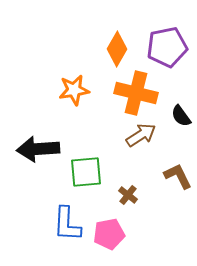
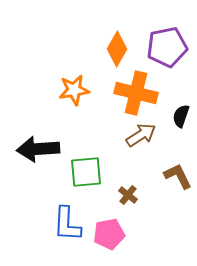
black semicircle: rotated 55 degrees clockwise
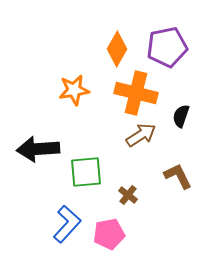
blue L-shape: rotated 141 degrees counterclockwise
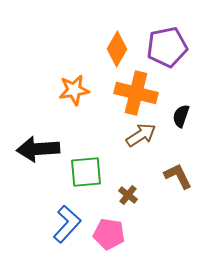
pink pentagon: rotated 20 degrees clockwise
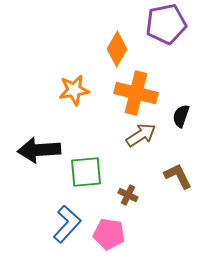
purple pentagon: moved 1 px left, 23 px up
black arrow: moved 1 px right, 1 px down
brown cross: rotated 12 degrees counterclockwise
